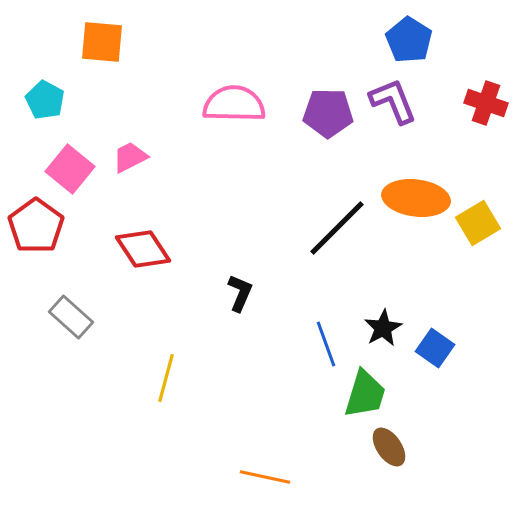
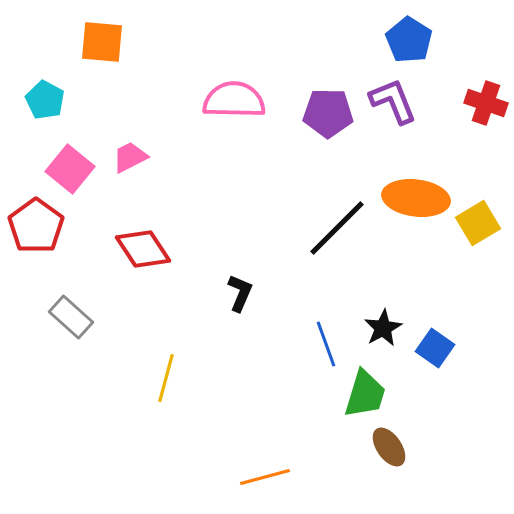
pink semicircle: moved 4 px up
orange line: rotated 27 degrees counterclockwise
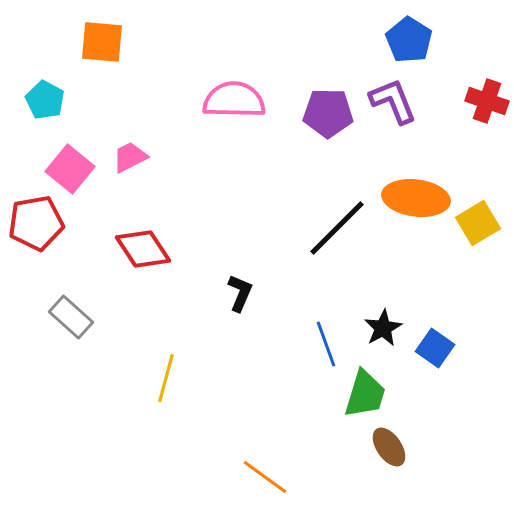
red cross: moved 1 px right, 2 px up
red pentagon: moved 3 px up; rotated 26 degrees clockwise
orange line: rotated 51 degrees clockwise
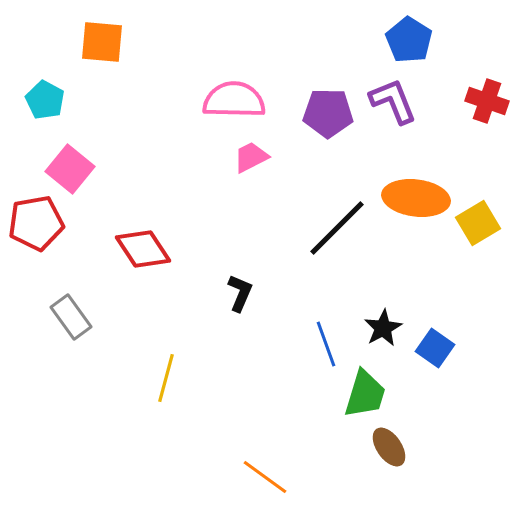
pink trapezoid: moved 121 px right
gray rectangle: rotated 12 degrees clockwise
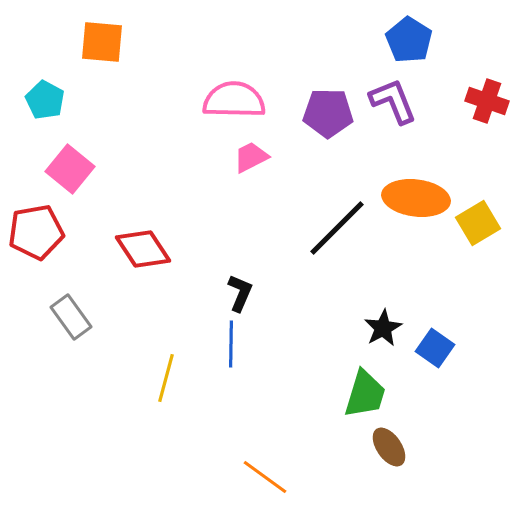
red pentagon: moved 9 px down
blue line: moved 95 px left; rotated 21 degrees clockwise
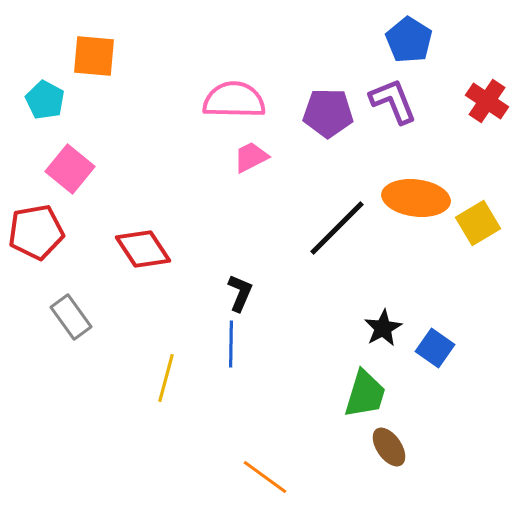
orange square: moved 8 px left, 14 px down
red cross: rotated 15 degrees clockwise
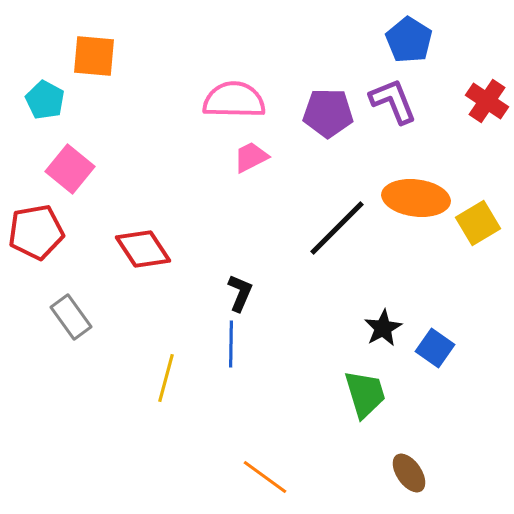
green trapezoid: rotated 34 degrees counterclockwise
brown ellipse: moved 20 px right, 26 px down
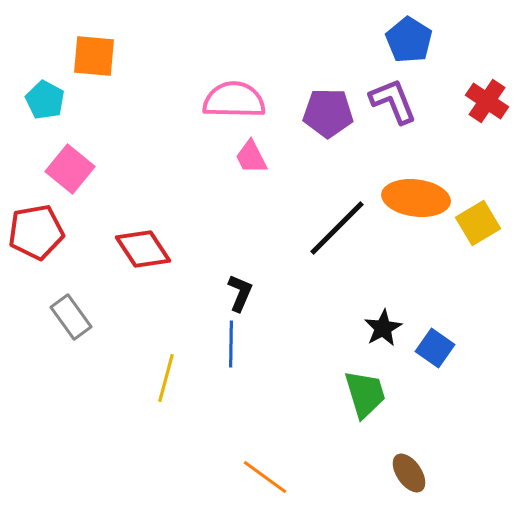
pink trapezoid: rotated 90 degrees counterclockwise
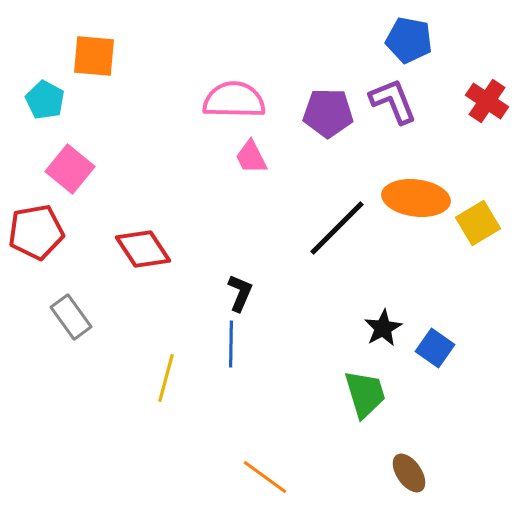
blue pentagon: rotated 21 degrees counterclockwise
